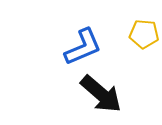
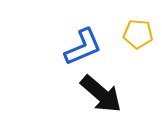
yellow pentagon: moved 6 px left
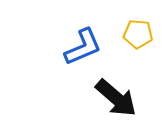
black arrow: moved 15 px right, 4 px down
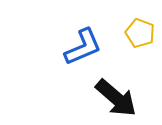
yellow pentagon: moved 2 px right, 1 px up; rotated 16 degrees clockwise
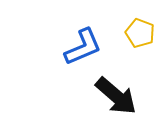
black arrow: moved 2 px up
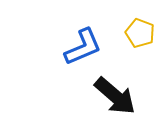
black arrow: moved 1 px left
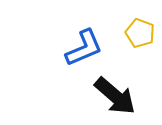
blue L-shape: moved 1 px right, 1 px down
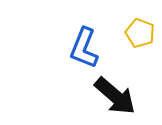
blue L-shape: rotated 135 degrees clockwise
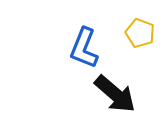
black arrow: moved 2 px up
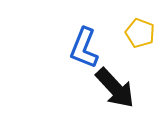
black arrow: moved 6 px up; rotated 6 degrees clockwise
